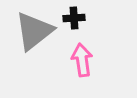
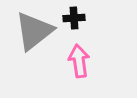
pink arrow: moved 3 px left, 1 px down
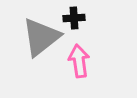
gray triangle: moved 7 px right, 6 px down
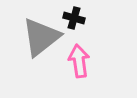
black cross: rotated 20 degrees clockwise
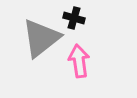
gray triangle: moved 1 px down
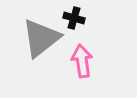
pink arrow: moved 3 px right
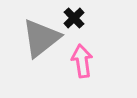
black cross: rotated 30 degrees clockwise
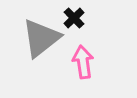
pink arrow: moved 1 px right, 1 px down
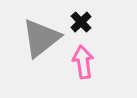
black cross: moved 7 px right, 4 px down
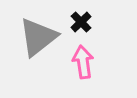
gray triangle: moved 3 px left, 1 px up
